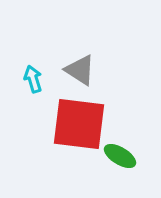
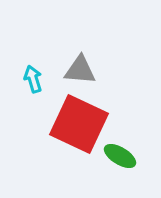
gray triangle: rotated 28 degrees counterclockwise
red square: rotated 18 degrees clockwise
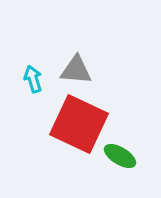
gray triangle: moved 4 px left
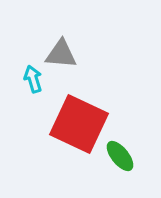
gray triangle: moved 15 px left, 16 px up
green ellipse: rotated 20 degrees clockwise
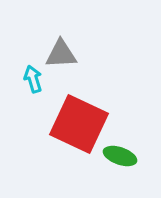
gray triangle: rotated 8 degrees counterclockwise
green ellipse: rotated 32 degrees counterclockwise
